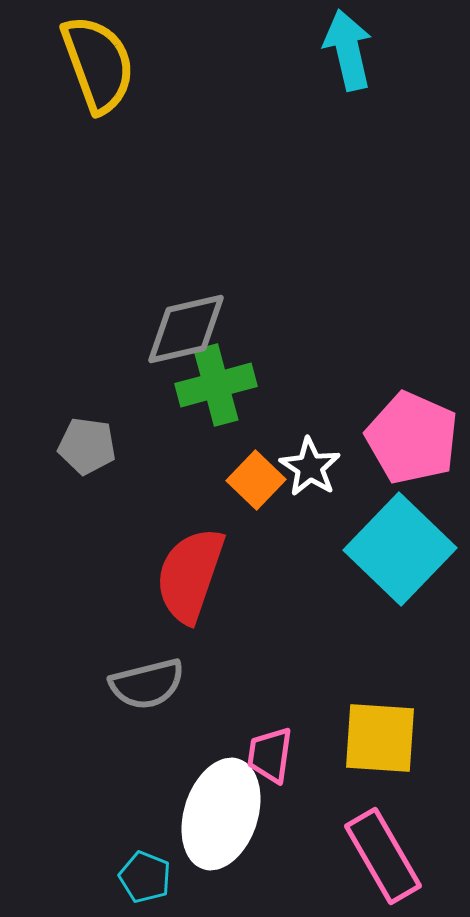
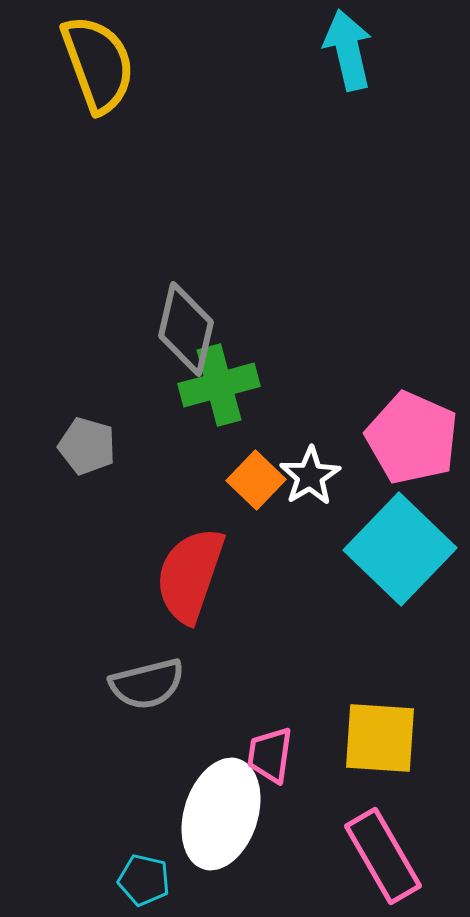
gray diamond: rotated 64 degrees counterclockwise
green cross: moved 3 px right
gray pentagon: rotated 8 degrees clockwise
white star: moved 9 px down; rotated 8 degrees clockwise
cyan pentagon: moved 1 px left, 3 px down; rotated 9 degrees counterclockwise
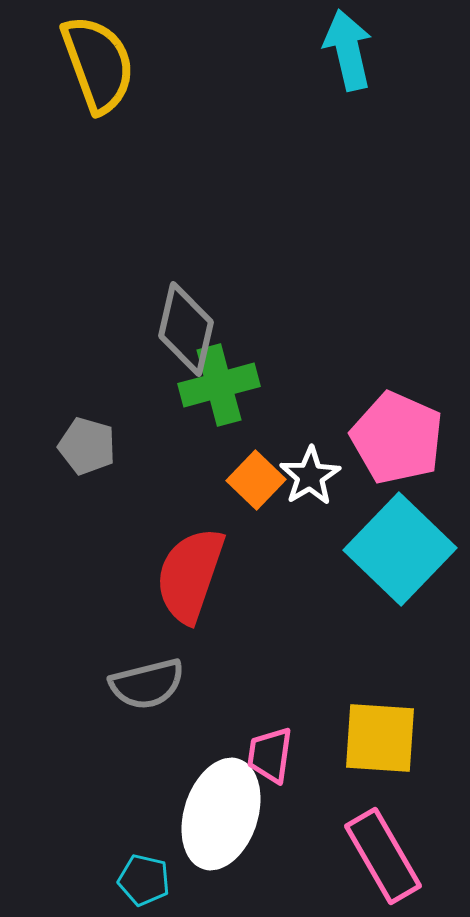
pink pentagon: moved 15 px left
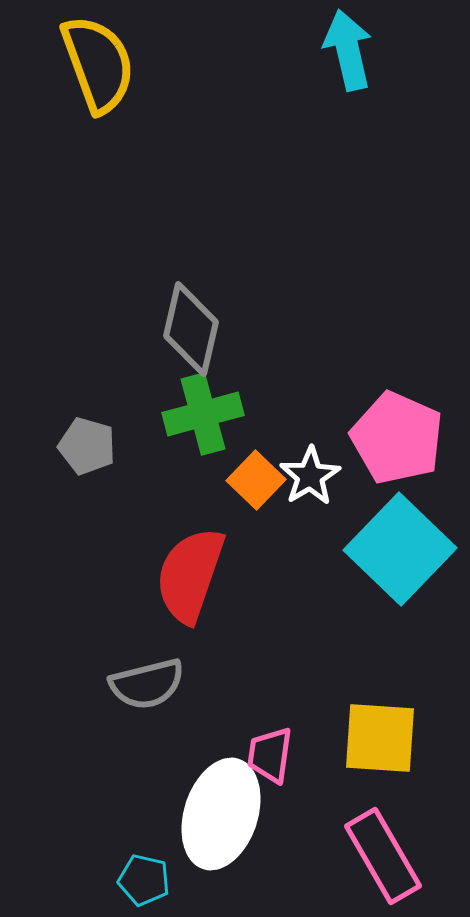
gray diamond: moved 5 px right
green cross: moved 16 px left, 29 px down
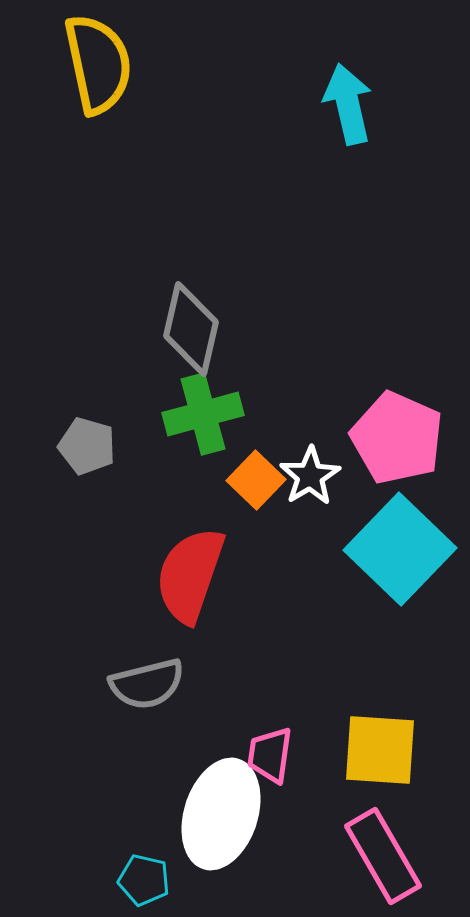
cyan arrow: moved 54 px down
yellow semicircle: rotated 8 degrees clockwise
yellow square: moved 12 px down
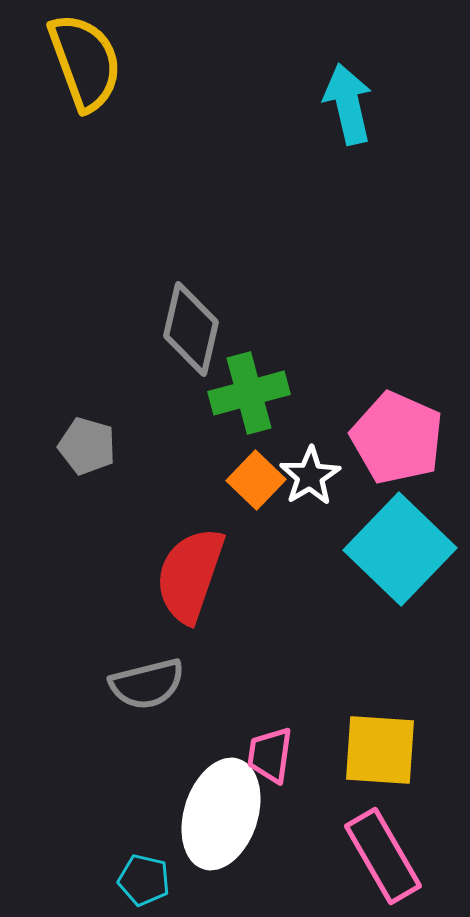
yellow semicircle: moved 13 px left, 2 px up; rotated 8 degrees counterclockwise
green cross: moved 46 px right, 21 px up
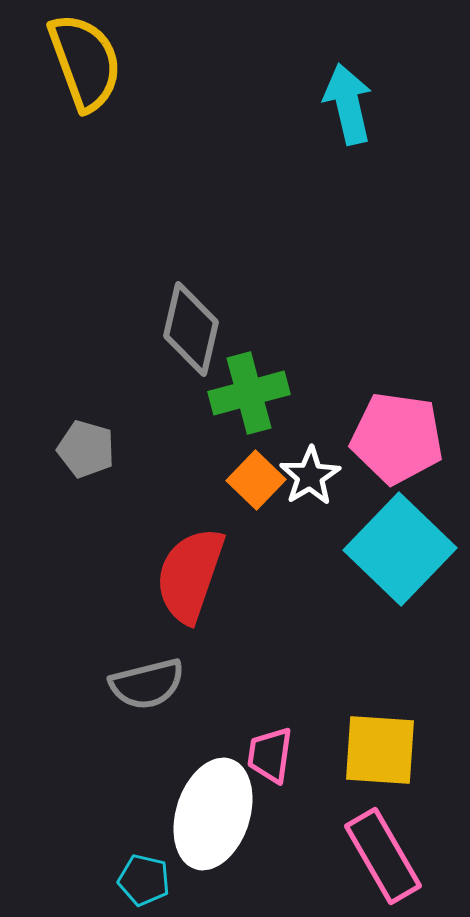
pink pentagon: rotated 16 degrees counterclockwise
gray pentagon: moved 1 px left, 3 px down
white ellipse: moved 8 px left
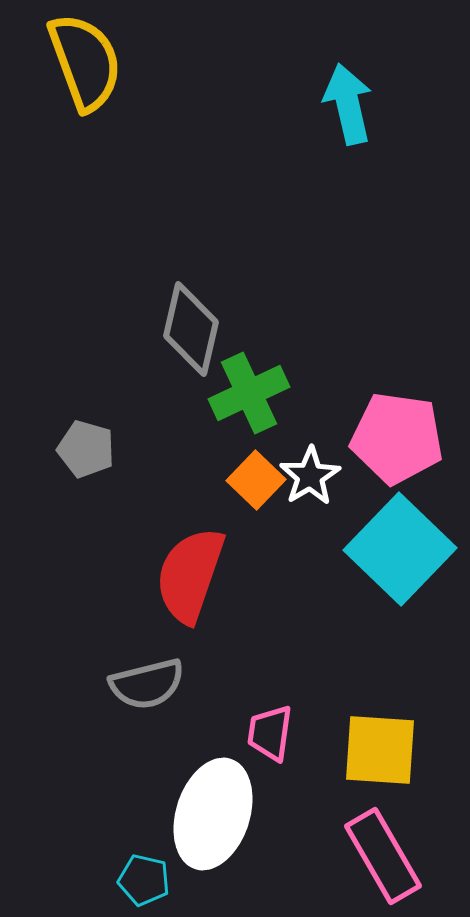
green cross: rotated 10 degrees counterclockwise
pink trapezoid: moved 22 px up
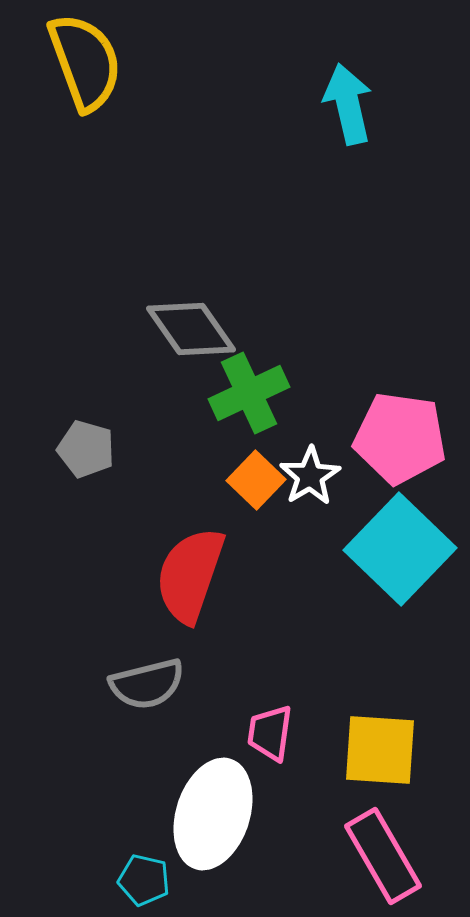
gray diamond: rotated 48 degrees counterclockwise
pink pentagon: moved 3 px right
